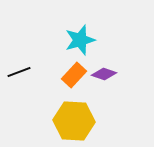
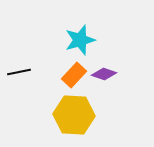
black line: rotated 10 degrees clockwise
yellow hexagon: moved 6 px up
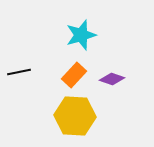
cyan star: moved 1 px right, 5 px up
purple diamond: moved 8 px right, 5 px down
yellow hexagon: moved 1 px right, 1 px down
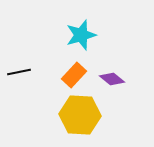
purple diamond: rotated 20 degrees clockwise
yellow hexagon: moved 5 px right, 1 px up
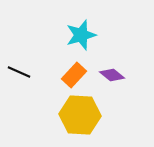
black line: rotated 35 degrees clockwise
purple diamond: moved 4 px up
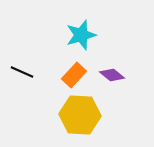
black line: moved 3 px right
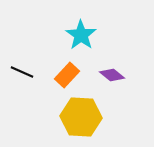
cyan star: rotated 20 degrees counterclockwise
orange rectangle: moved 7 px left
yellow hexagon: moved 1 px right, 2 px down
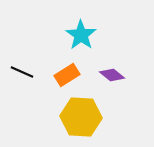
orange rectangle: rotated 15 degrees clockwise
